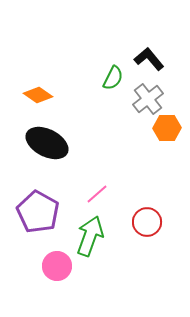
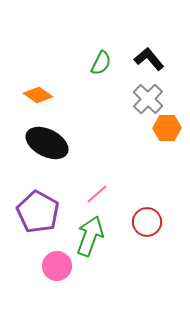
green semicircle: moved 12 px left, 15 px up
gray cross: rotated 8 degrees counterclockwise
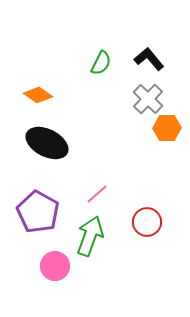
pink circle: moved 2 px left
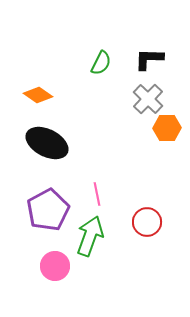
black L-shape: rotated 48 degrees counterclockwise
pink line: rotated 60 degrees counterclockwise
purple pentagon: moved 10 px right, 2 px up; rotated 15 degrees clockwise
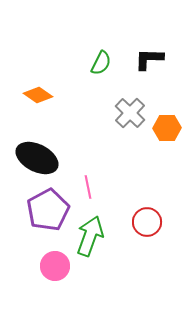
gray cross: moved 18 px left, 14 px down
black ellipse: moved 10 px left, 15 px down
pink line: moved 9 px left, 7 px up
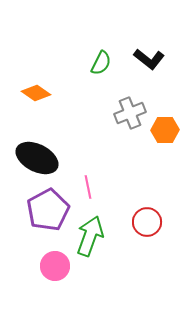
black L-shape: rotated 144 degrees counterclockwise
orange diamond: moved 2 px left, 2 px up
gray cross: rotated 24 degrees clockwise
orange hexagon: moved 2 px left, 2 px down
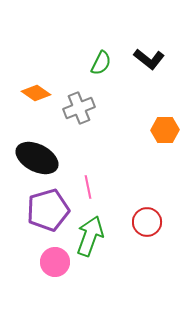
gray cross: moved 51 px left, 5 px up
purple pentagon: rotated 12 degrees clockwise
pink circle: moved 4 px up
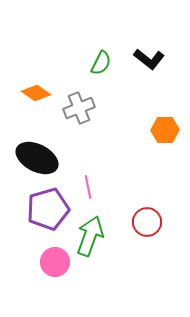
purple pentagon: moved 1 px up
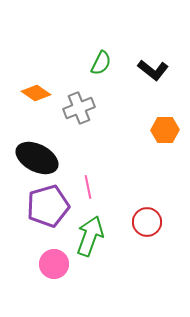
black L-shape: moved 4 px right, 11 px down
purple pentagon: moved 3 px up
pink circle: moved 1 px left, 2 px down
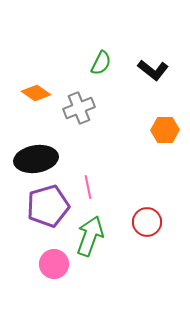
black ellipse: moved 1 px left, 1 px down; rotated 36 degrees counterclockwise
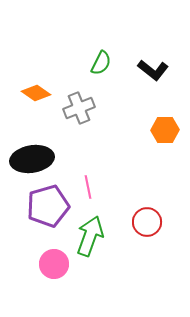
black ellipse: moved 4 px left
